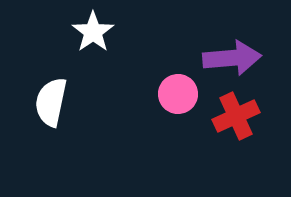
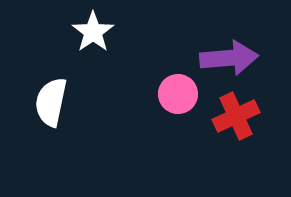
purple arrow: moved 3 px left
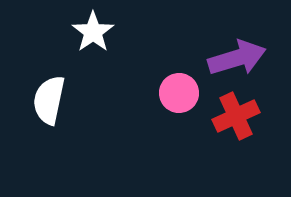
purple arrow: moved 8 px right; rotated 12 degrees counterclockwise
pink circle: moved 1 px right, 1 px up
white semicircle: moved 2 px left, 2 px up
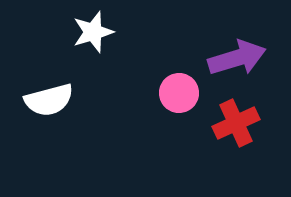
white star: rotated 18 degrees clockwise
white semicircle: rotated 117 degrees counterclockwise
red cross: moved 7 px down
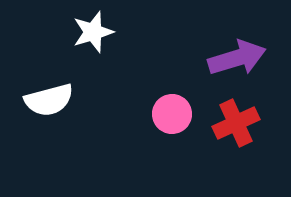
pink circle: moved 7 px left, 21 px down
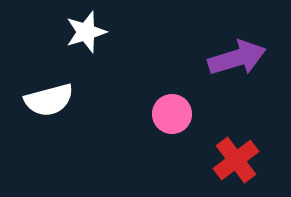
white star: moved 7 px left
red cross: moved 37 px down; rotated 12 degrees counterclockwise
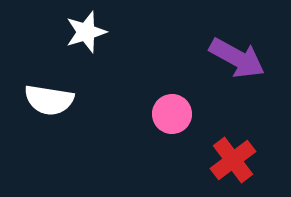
purple arrow: rotated 46 degrees clockwise
white semicircle: rotated 24 degrees clockwise
red cross: moved 3 px left
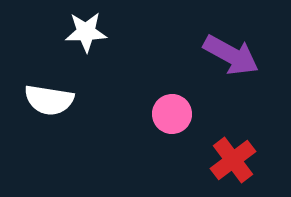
white star: rotated 15 degrees clockwise
purple arrow: moved 6 px left, 3 px up
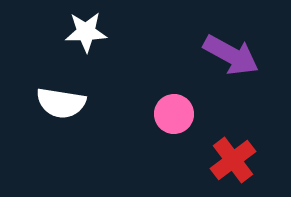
white semicircle: moved 12 px right, 3 px down
pink circle: moved 2 px right
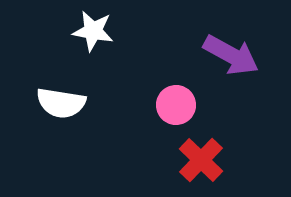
white star: moved 7 px right, 1 px up; rotated 12 degrees clockwise
pink circle: moved 2 px right, 9 px up
red cross: moved 32 px left; rotated 9 degrees counterclockwise
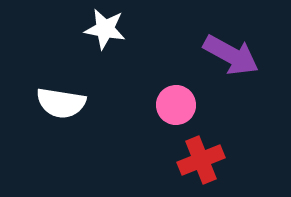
white star: moved 12 px right, 2 px up
red cross: rotated 24 degrees clockwise
